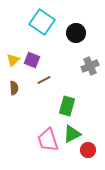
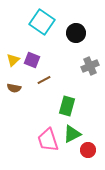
brown semicircle: rotated 104 degrees clockwise
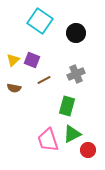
cyan square: moved 2 px left, 1 px up
gray cross: moved 14 px left, 8 px down
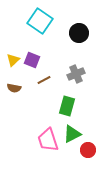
black circle: moved 3 px right
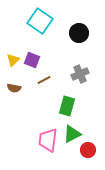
gray cross: moved 4 px right
pink trapezoid: rotated 25 degrees clockwise
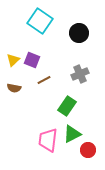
green rectangle: rotated 18 degrees clockwise
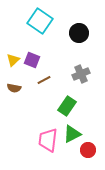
gray cross: moved 1 px right
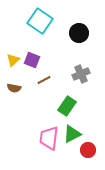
pink trapezoid: moved 1 px right, 2 px up
